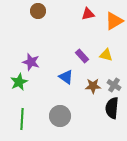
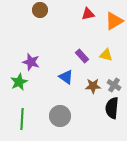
brown circle: moved 2 px right, 1 px up
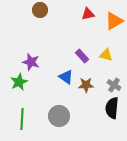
brown star: moved 7 px left, 1 px up
gray circle: moved 1 px left
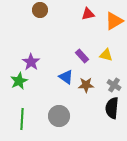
purple star: rotated 18 degrees clockwise
green star: moved 1 px up
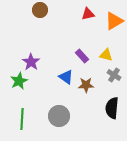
gray cross: moved 10 px up
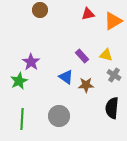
orange triangle: moved 1 px left
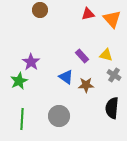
orange triangle: moved 1 px left, 2 px up; rotated 42 degrees counterclockwise
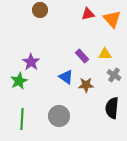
yellow triangle: moved 1 px left, 1 px up; rotated 16 degrees counterclockwise
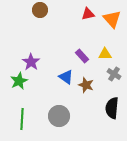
gray cross: moved 1 px up
brown star: rotated 21 degrees clockwise
